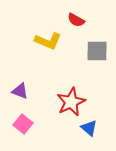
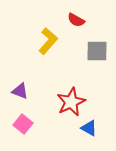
yellow L-shape: rotated 72 degrees counterclockwise
blue triangle: rotated 12 degrees counterclockwise
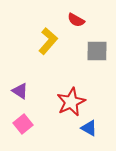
purple triangle: rotated 12 degrees clockwise
pink square: rotated 12 degrees clockwise
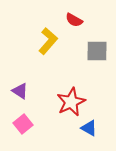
red semicircle: moved 2 px left
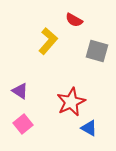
gray square: rotated 15 degrees clockwise
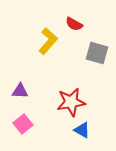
red semicircle: moved 4 px down
gray square: moved 2 px down
purple triangle: rotated 30 degrees counterclockwise
red star: rotated 16 degrees clockwise
blue triangle: moved 7 px left, 2 px down
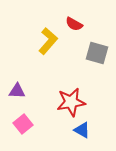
purple triangle: moved 3 px left
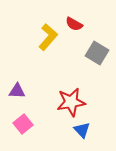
yellow L-shape: moved 4 px up
gray square: rotated 15 degrees clockwise
blue triangle: rotated 18 degrees clockwise
